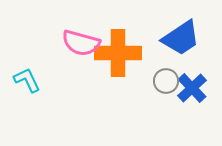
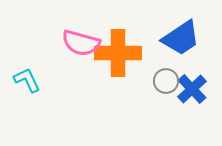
blue cross: moved 1 px down
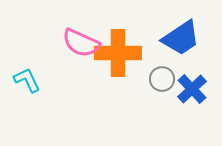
pink semicircle: rotated 9 degrees clockwise
gray circle: moved 4 px left, 2 px up
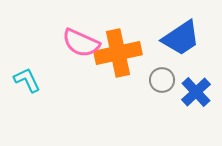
orange cross: rotated 12 degrees counterclockwise
gray circle: moved 1 px down
blue cross: moved 4 px right, 3 px down
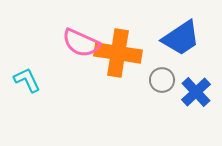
orange cross: rotated 21 degrees clockwise
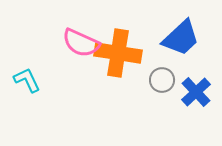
blue trapezoid: rotated 9 degrees counterclockwise
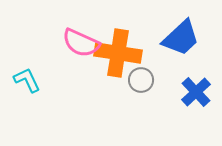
gray circle: moved 21 px left
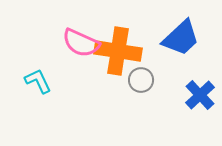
orange cross: moved 2 px up
cyan L-shape: moved 11 px right, 1 px down
blue cross: moved 4 px right, 3 px down
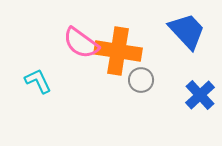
blue trapezoid: moved 6 px right, 7 px up; rotated 90 degrees counterclockwise
pink semicircle: rotated 12 degrees clockwise
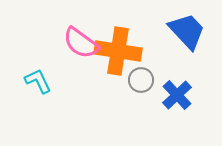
blue cross: moved 23 px left
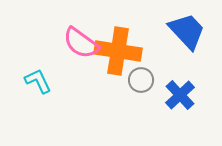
blue cross: moved 3 px right
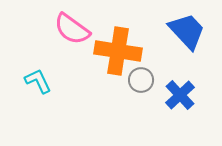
pink semicircle: moved 9 px left, 14 px up
